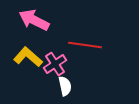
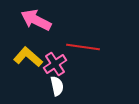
pink arrow: moved 2 px right
red line: moved 2 px left, 2 px down
white semicircle: moved 8 px left
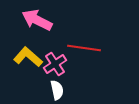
pink arrow: moved 1 px right
red line: moved 1 px right, 1 px down
white semicircle: moved 4 px down
